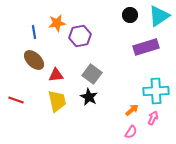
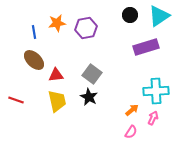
purple hexagon: moved 6 px right, 8 px up
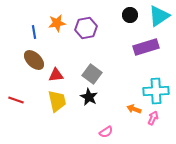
orange arrow: moved 2 px right, 1 px up; rotated 120 degrees counterclockwise
pink semicircle: moved 25 px left; rotated 24 degrees clockwise
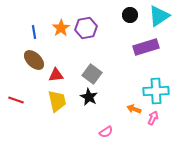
orange star: moved 4 px right, 5 px down; rotated 24 degrees counterclockwise
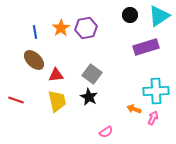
blue line: moved 1 px right
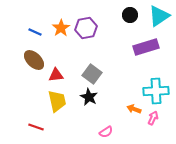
blue line: rotated 56 degrees counterclockwise
red line: moved 20 px right, 27 px down
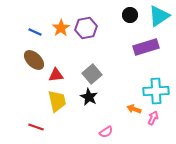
gray square: rotated 12 degrees clockwise
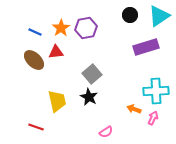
red triangle: moved 23 px up
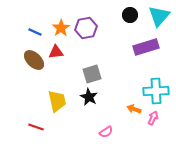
cyan triangle: rotated 15 degrees counterclockwise
gray square: rotated 24 degrees clockwise
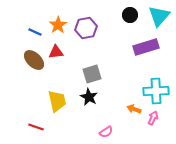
orange star: moved 3 px left, 3 px up
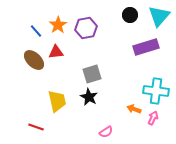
blue line: moved 1 px right, 1 px up; rotated 24 degrees clockwise
cyan cross: rotated 10 degrees clockwise
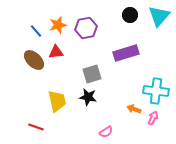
orange star: rotated 18 degrees clockwise
purple rectangle: moved 20 px left, 6 px down
black star: moved 1 px left; rotated 18 degrees counterclockwise
